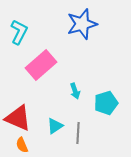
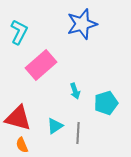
red triangle: rotated 8 degrees counterclockwise
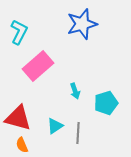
pink rectangle: moved 3 px left, 1 px down
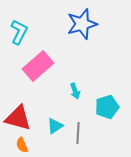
cyan pentagon: moved 1 px right, 4 px down
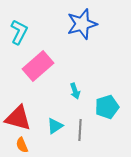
gray line: moved 2 px right, 3 px up
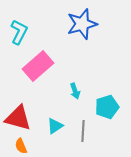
gray line: moved 3 px right, 1 px down
orange semicircle: moved 1 px left, 1 px down
